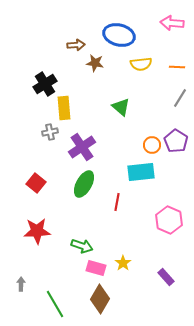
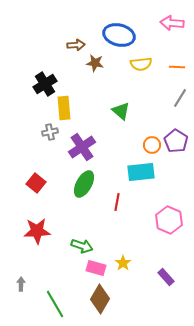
green triangle: moved 4 px down
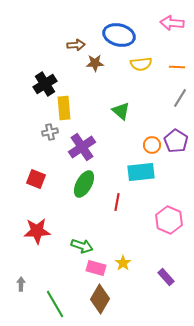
brown star: rotated 12 degrees counterclockwise
red square: moved 4 px up; rotated 18 degrees counterclockwise
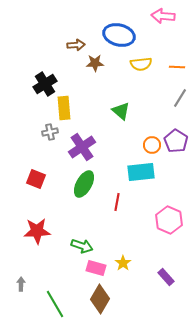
pink arrow: moved 9 px left, 7 px up
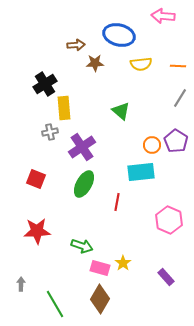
orange line: moved 1 px right, 1 px up
pink rectangle: moved 4 px right
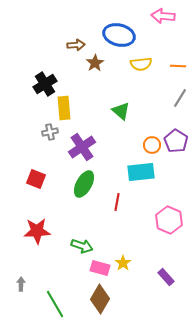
brown star: rotated 30 degrees counterclockwise
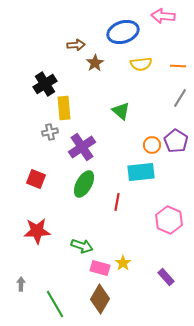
blue ellipse: moved 4 px right, 3 px up; rotated 32 degrees counterclockwise
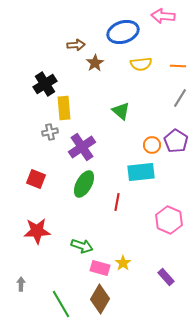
green line: moved 6 px right
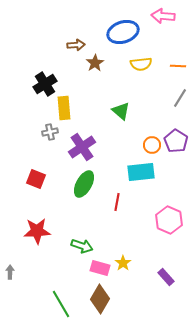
gray arrow: moved 11 px left, 12 px up
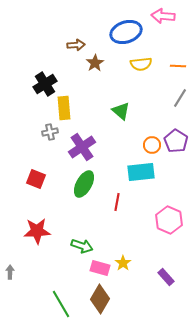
blue ellipse: moved 3 px right
